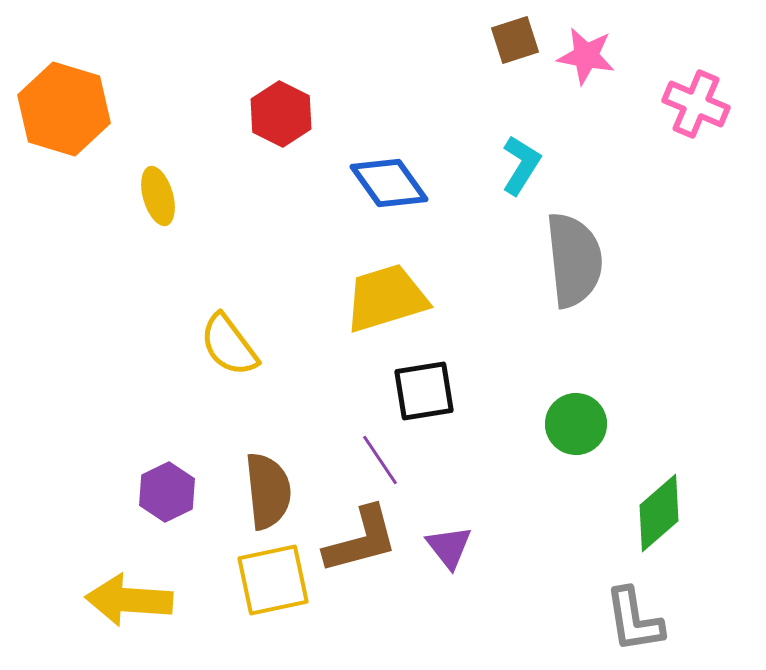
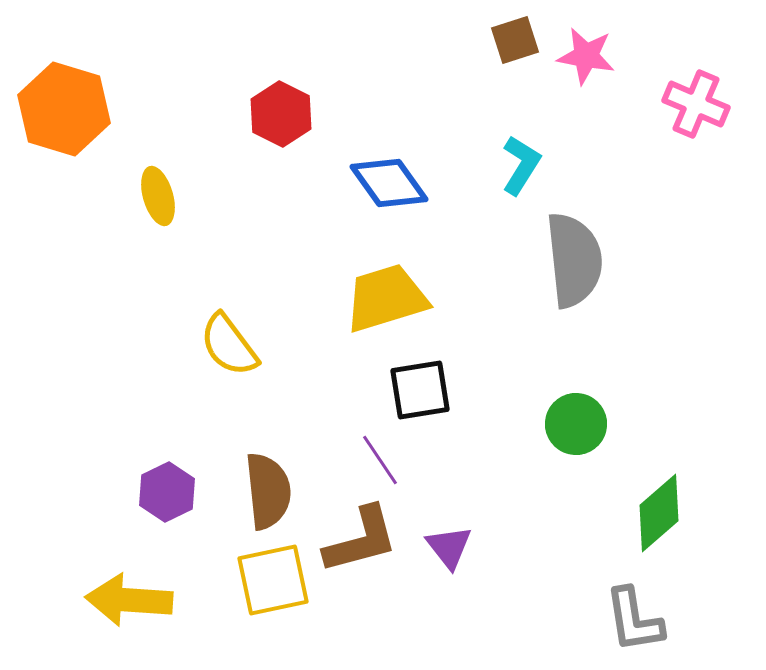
black square: moved 4 px left, 1 px up
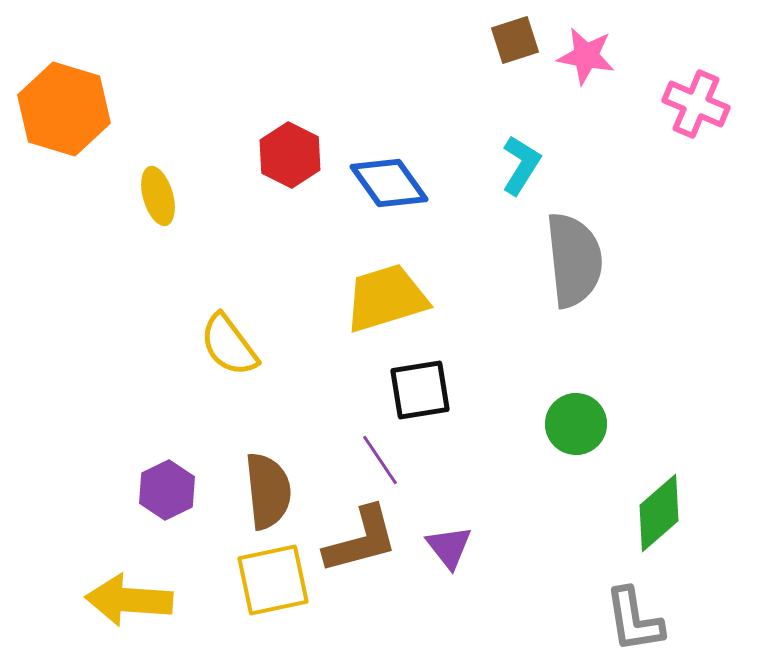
red hexagon: moved 9 px right, 41 px down
purple hexagon: moved 2 px up
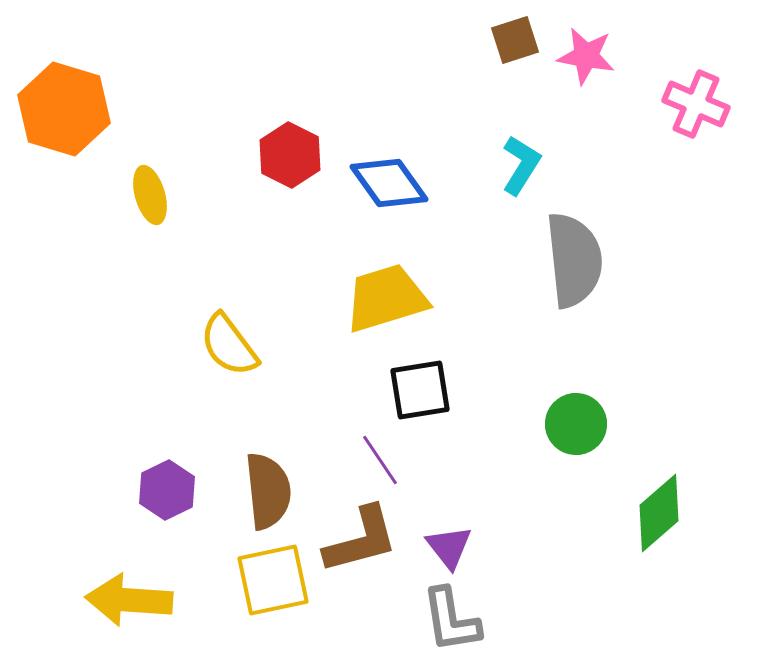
yellow ellipse: moved 8 px left, 1 px up
gray L-shape: moved 183 px left
